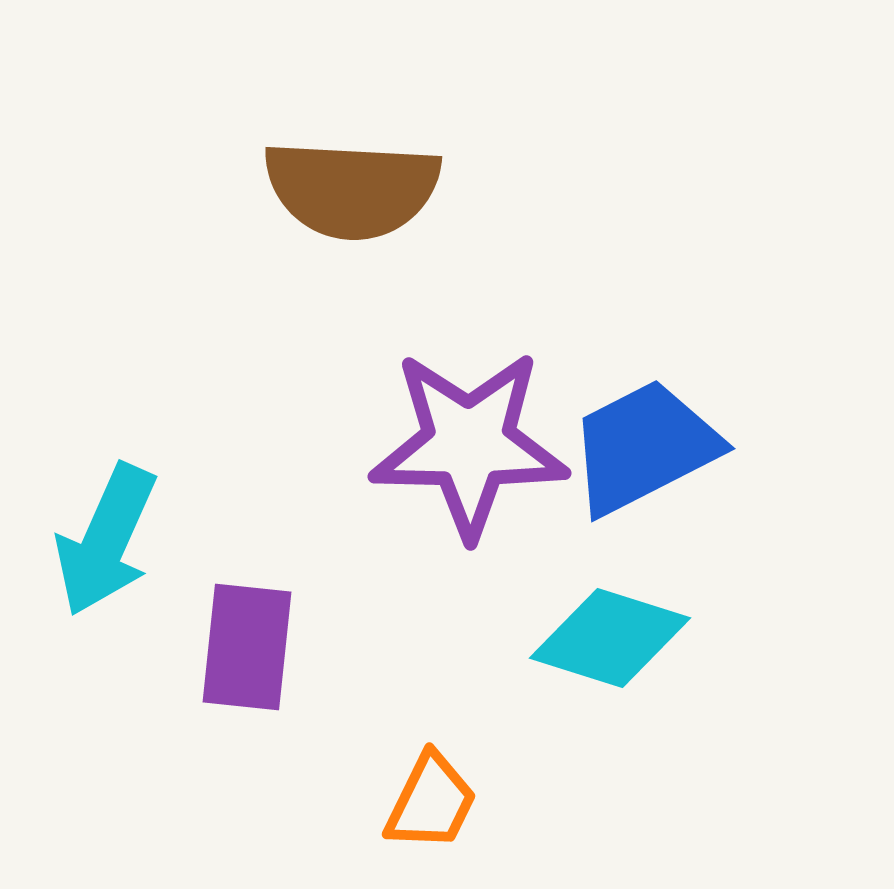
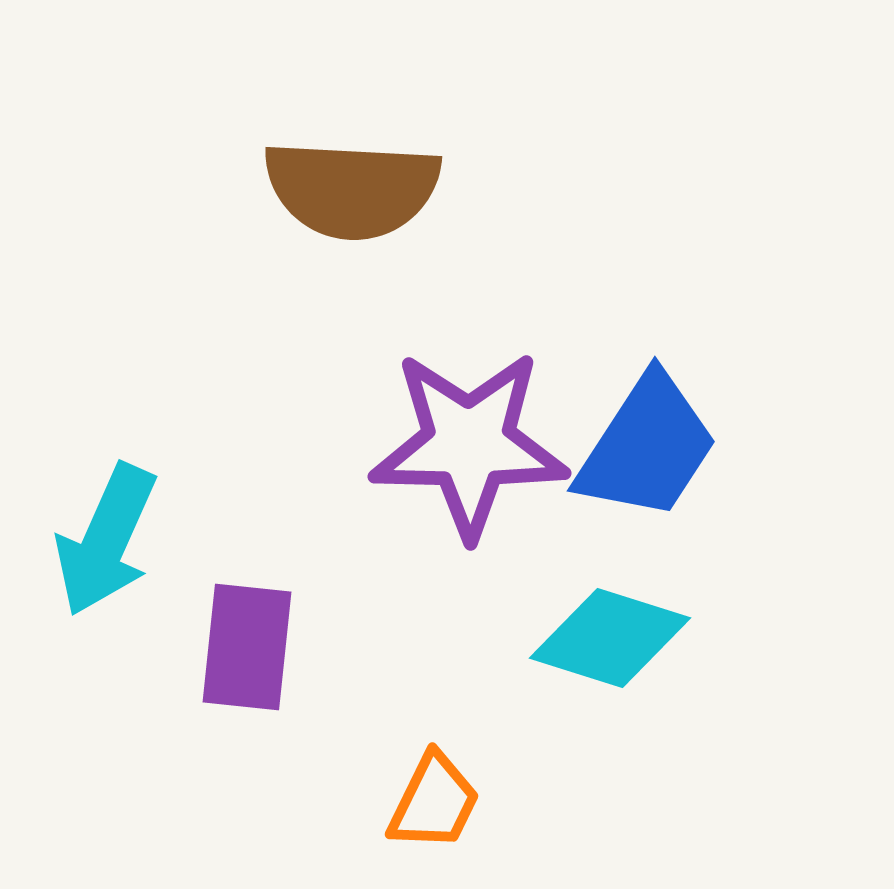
blue trapezoid: moved 3 px right; rotated 150 degrees clockwise
orange trapezoid: moved 3 px right
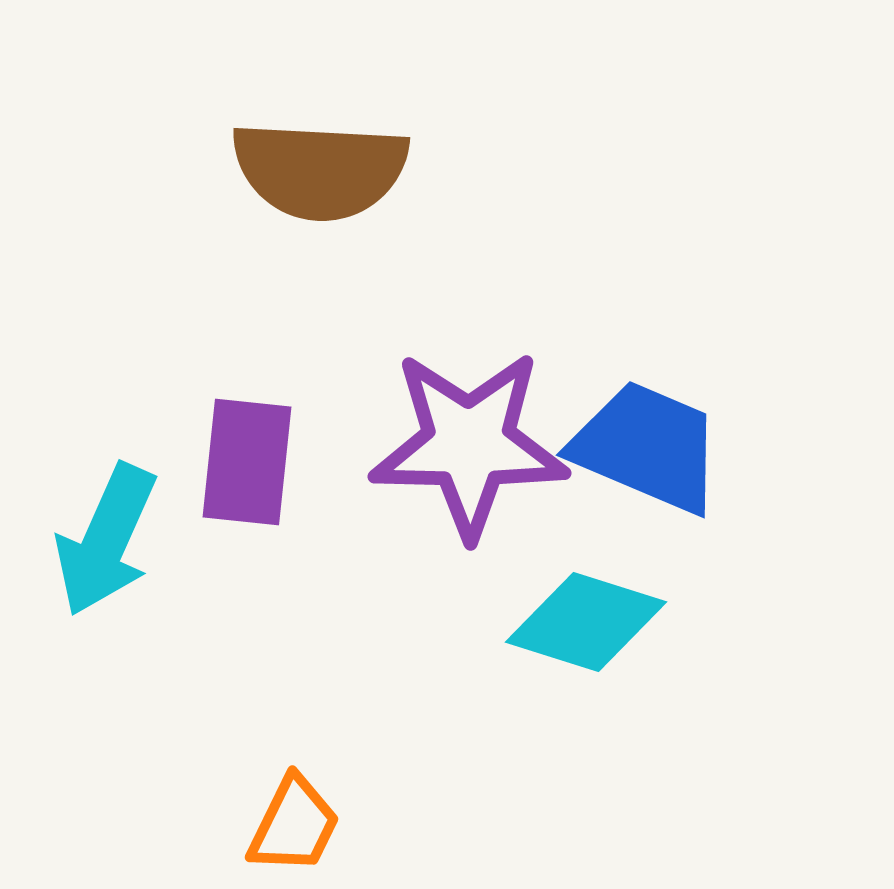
brown semicircle: moved 32 px left, 19 px up
blue trapezoid: rotated 100 degrees counterclockwise
cyan diamond: moved 24 px left, 16 px up
purple rectangle: moved 185 px up
orange trapezoid: moved 140 px left, 23 px down
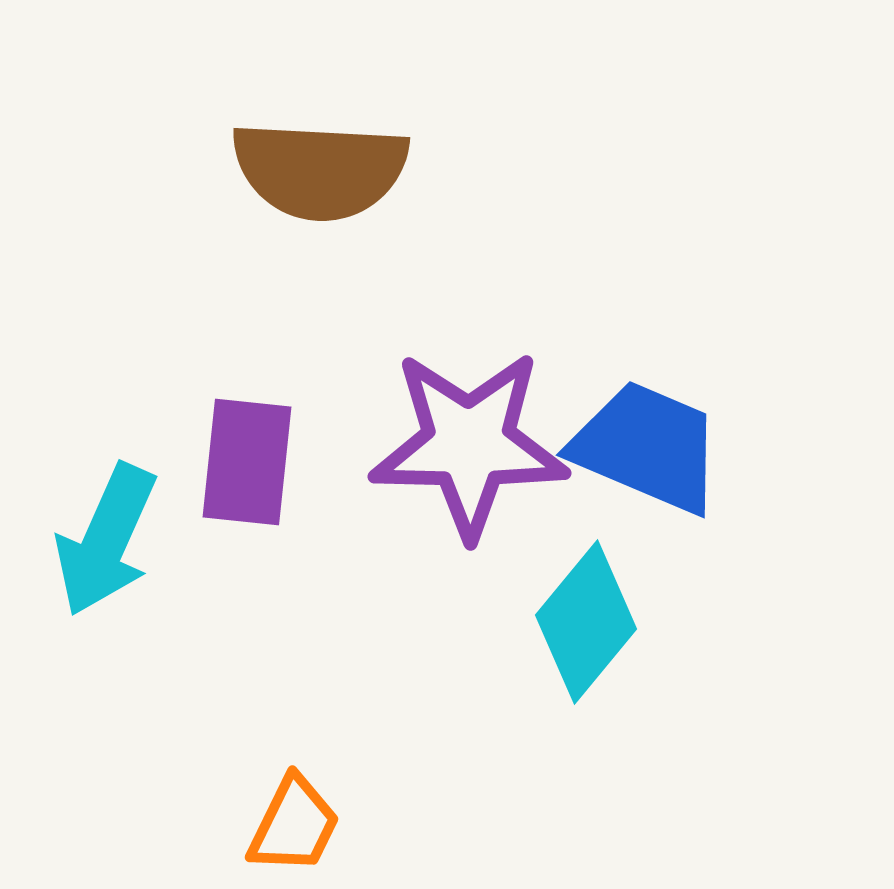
cyan diamond: rotated 68 degrees counterclockwise
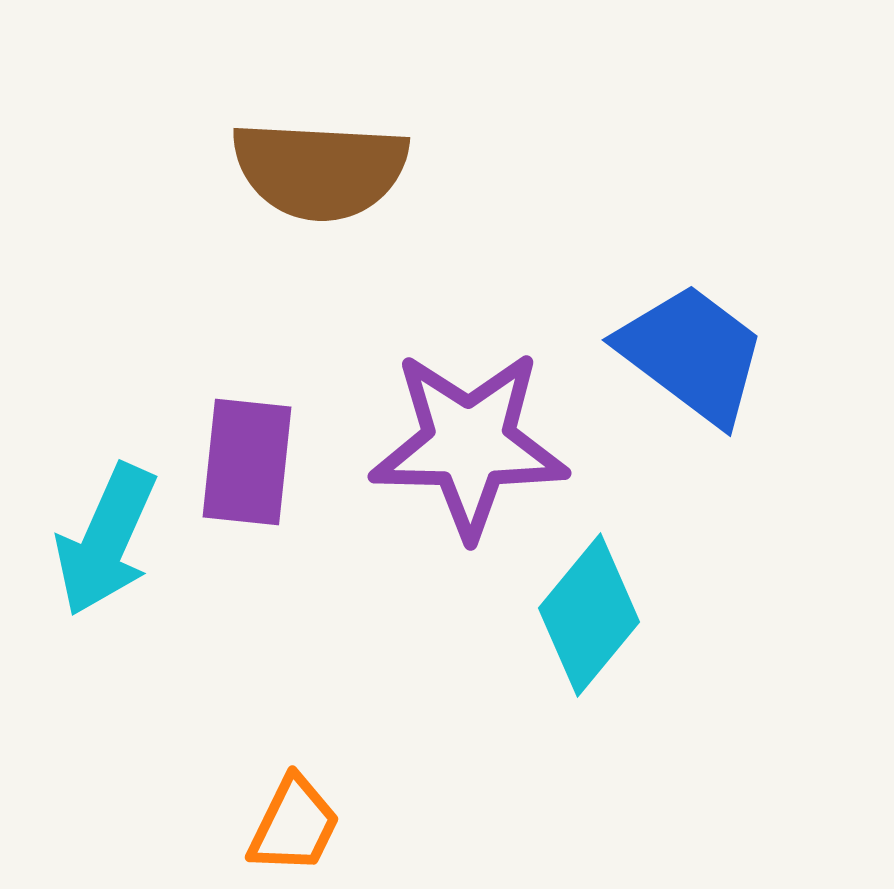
blue trapezoid: moved 45 px right, 93 px up; rotated 14 degrees clockwise
cyan diamond: moved 3 px right, 7 px up
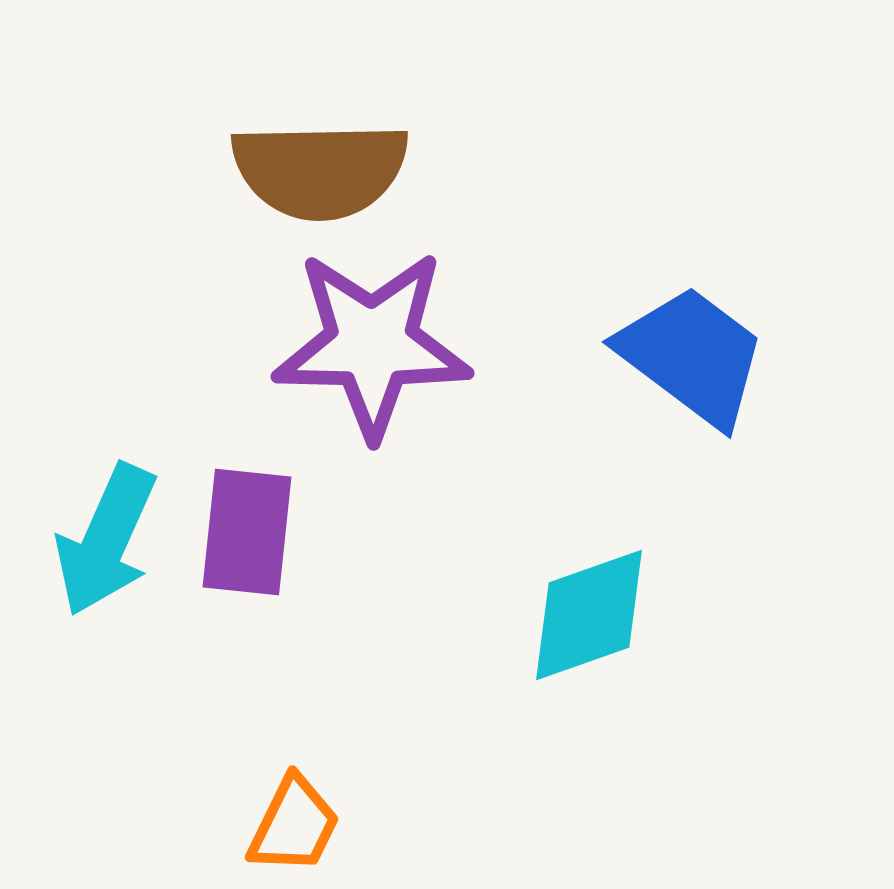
brown semicircle: rotated 4 degrees counterclockwise
blue trapezoid: moved 2 px down
purple star: moved 97 px left, 100 px up
purple rectangle: moved 70 px down
cyan diamond: rotated 31 degrees clockwise
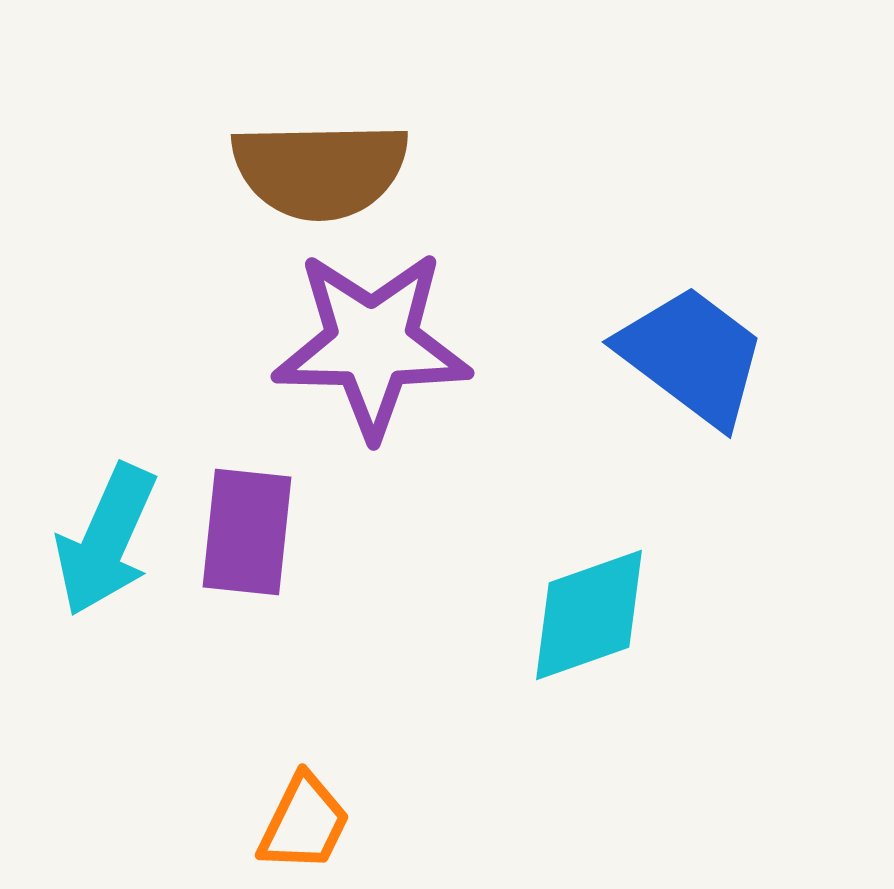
orange trapezoid: moved 10 px right, 2 px up
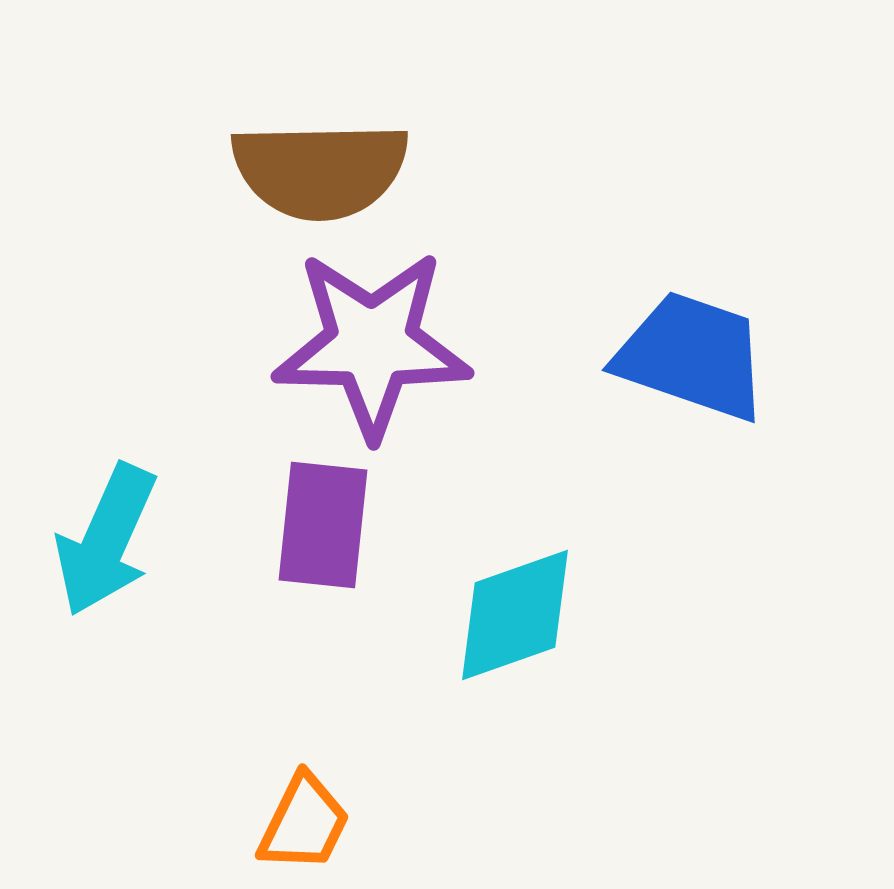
blue trapezoid: rotated 18 degrees counterclockwise
purple rectangle: moved 76 px right, 7 px up
cyan diamond: moved 74 px left
